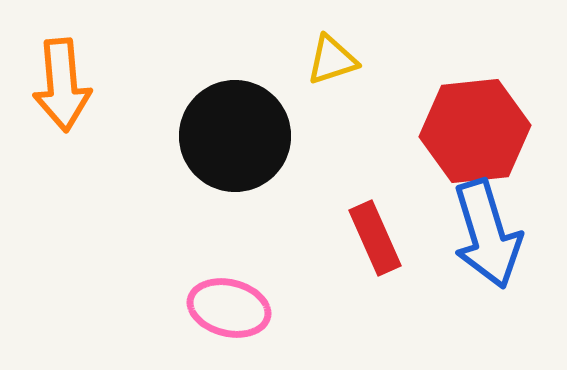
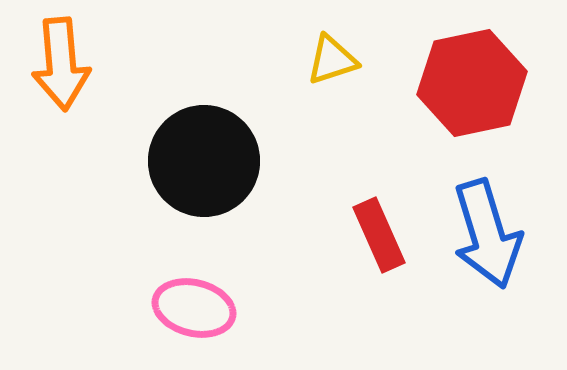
orange arrow: moved 1 px left, 21 px up
red hexagon: moved 3 px left, 48 px up; rotated 6 degrees counterclockwise
black circle: moved 31 px left, 25 px down
red rectangle: moved 4 px right, 3 px up
pink ellipse: moved 35 px left
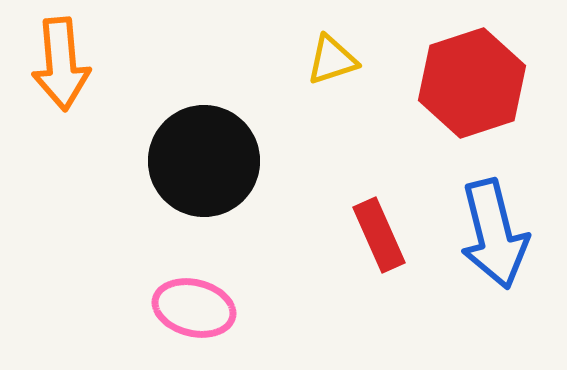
red hexagon: rotated 6 degrees counterclockwise
blue arrow: moved 7 px right; rotated 3 degrees clockwise
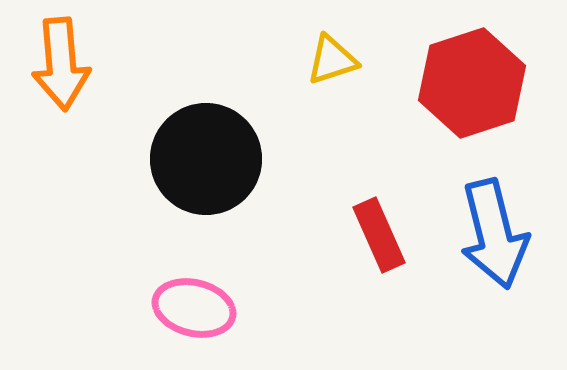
black circle: moved 2 px right, 2 px up
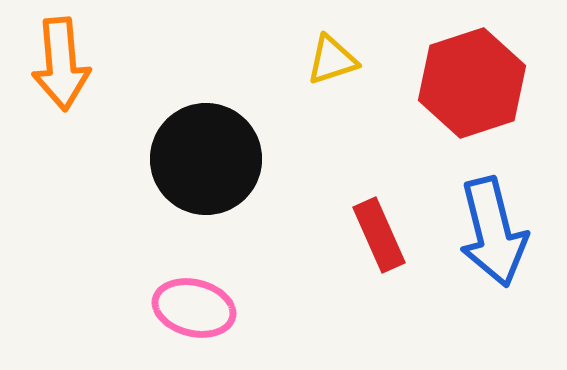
blue arrow: moved 1 px left, 2 px up
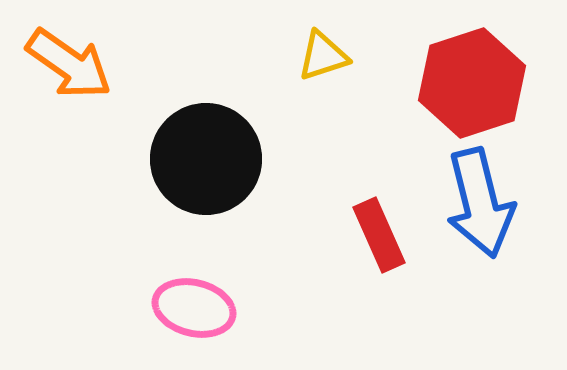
yellow triangle: moved 9 px left, 4 px up
orange arrow: moved 8 px right; rotated 50 degrees counterclockwise
blue arrow: moved 13 px left, 29 px up
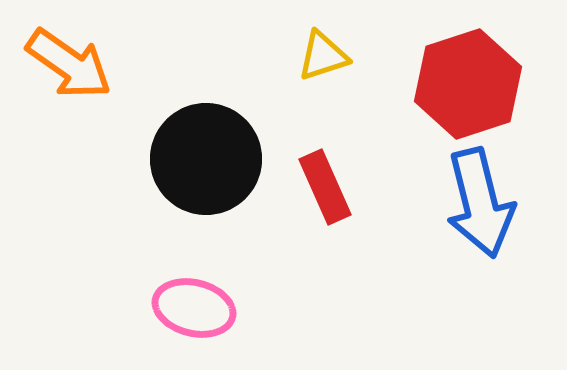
red hexagon: moved 4 px left, 1 px down
red rectangle: moved 54 px left, 48 px up
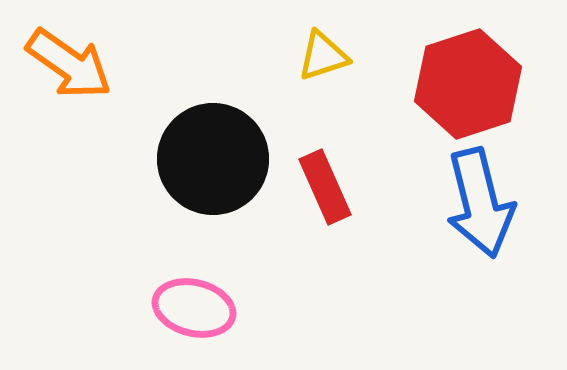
black circle: moved 7 px right
